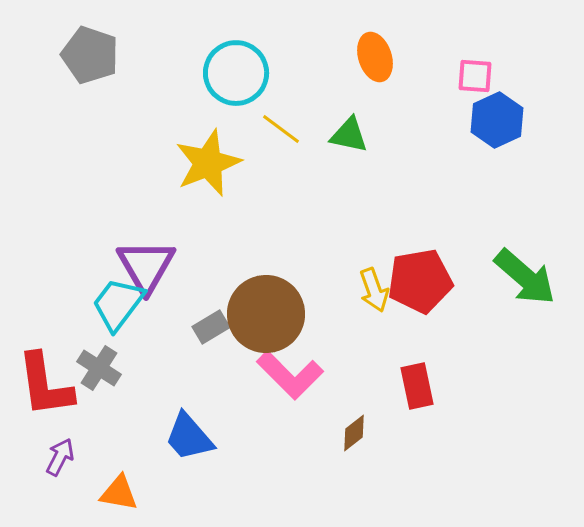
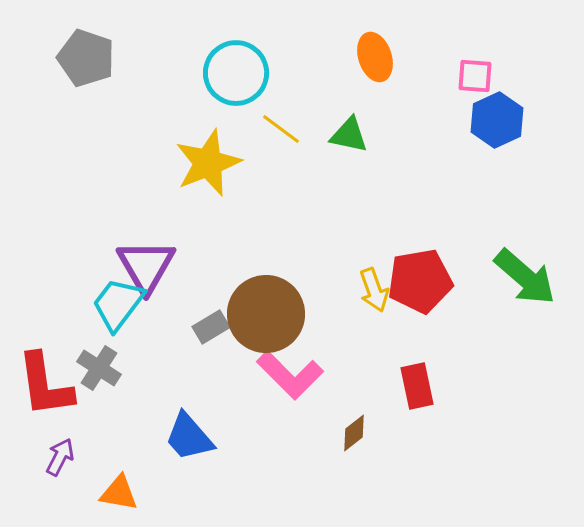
gray pentagon: moved 4 px left, 3 px down
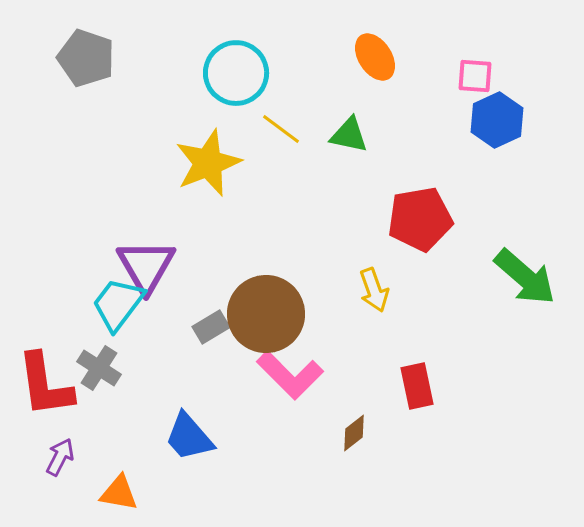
orange ellipse: rotated 15 degrees counterclockwise
red pentagon: moved 62 px up
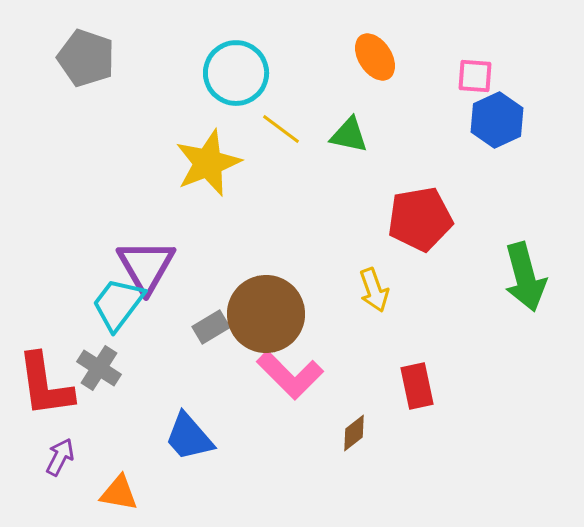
green arrow: rotated 34 degrees clockwise
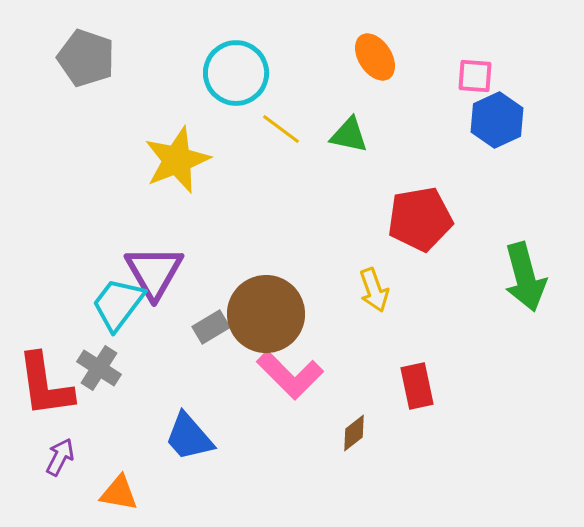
yellow star: moved 31 px left, 3 px up
purple triangle: moved 8 px right, 6 px down
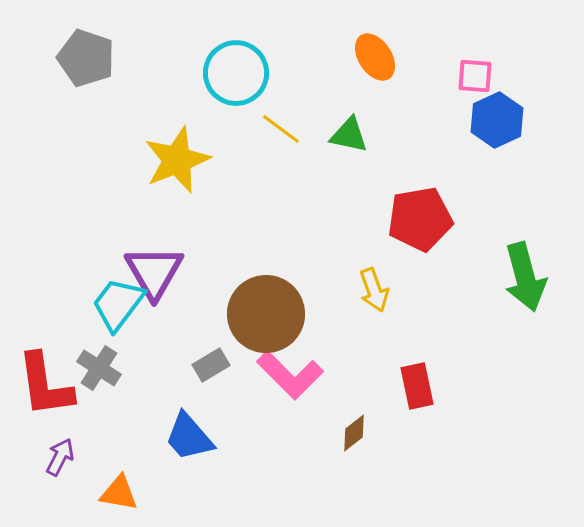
gray rectangle: moved 38 px down
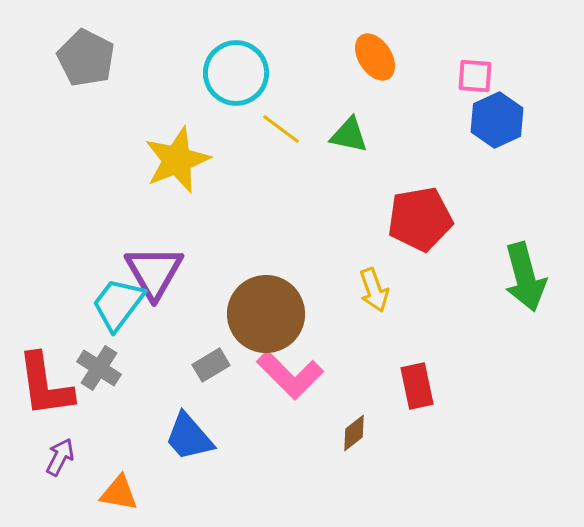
gray pentagon: rotated 8 degrees clockwise
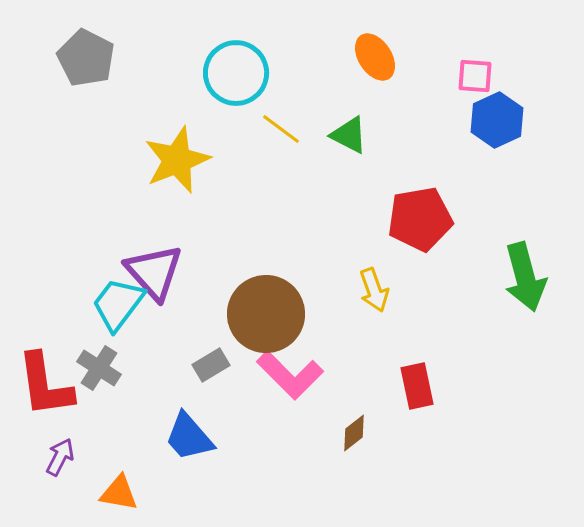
green triangle: rotated 15 degrees clockwise
purple triangle: rotated 12 degrees counterclockwise
